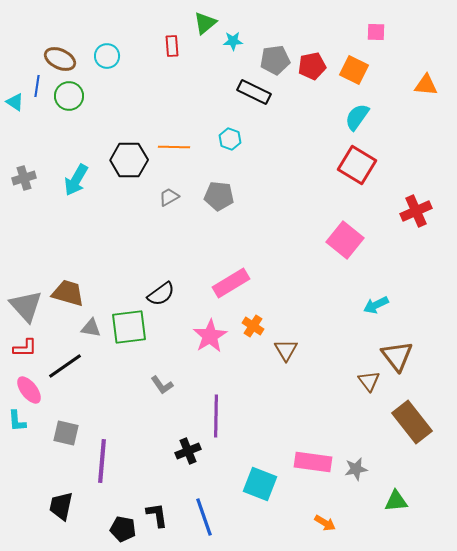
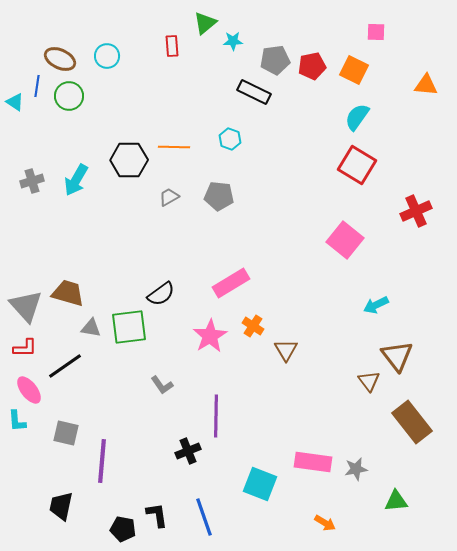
gray cross at (24, 178): moved 8 px right, 3 px down
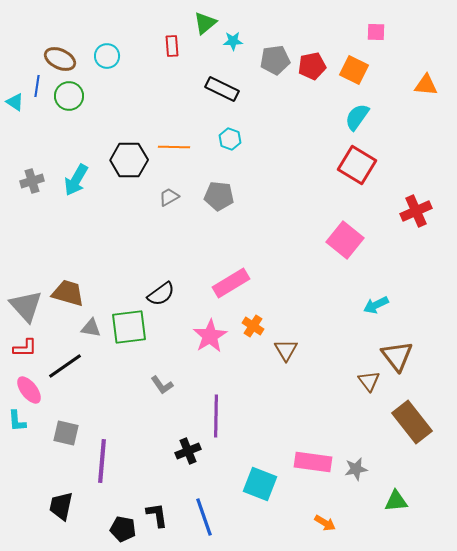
black rectangle at (254, 92): moved 32 px left, 3 px up
